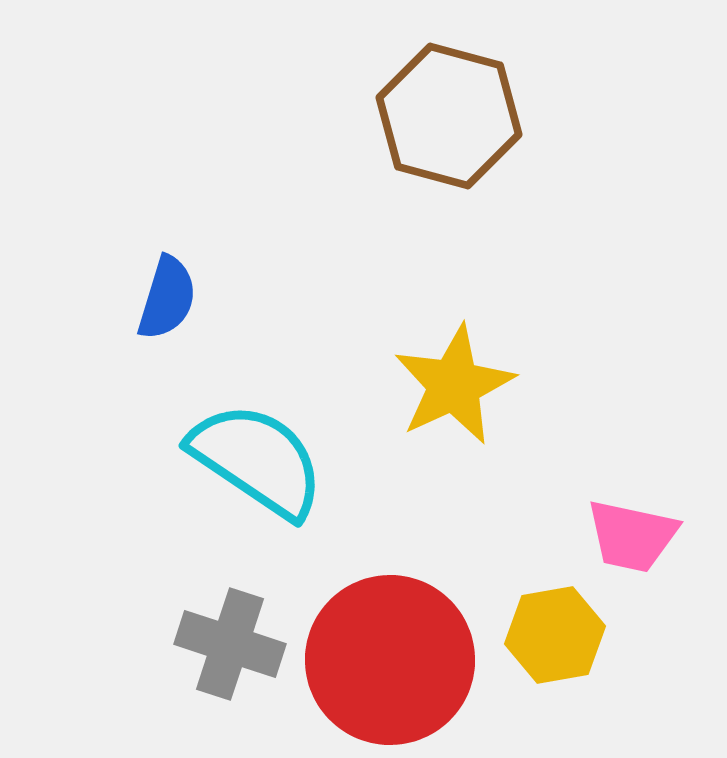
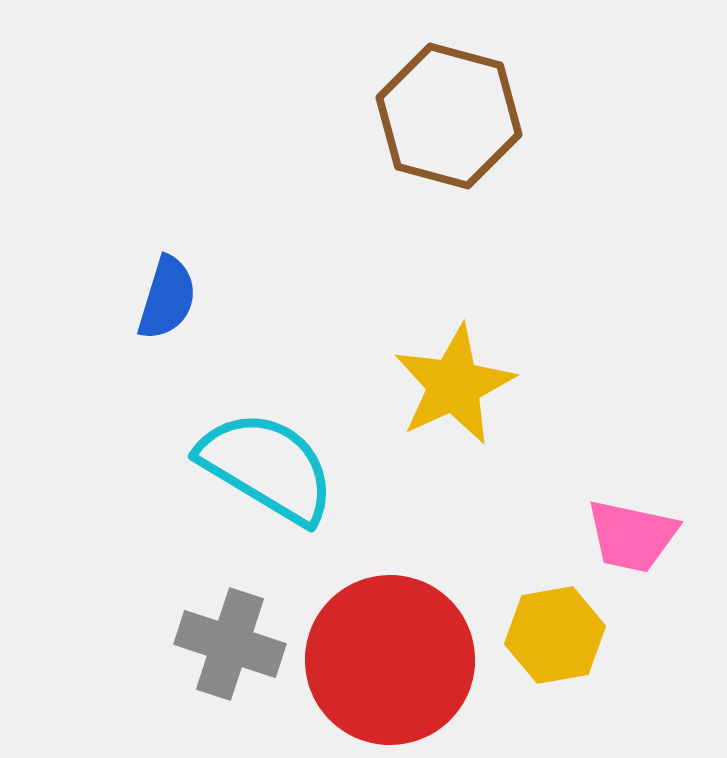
cyan semicircle: moved 10 px right, 7 px down; rotated 3 degrees counterclockwise
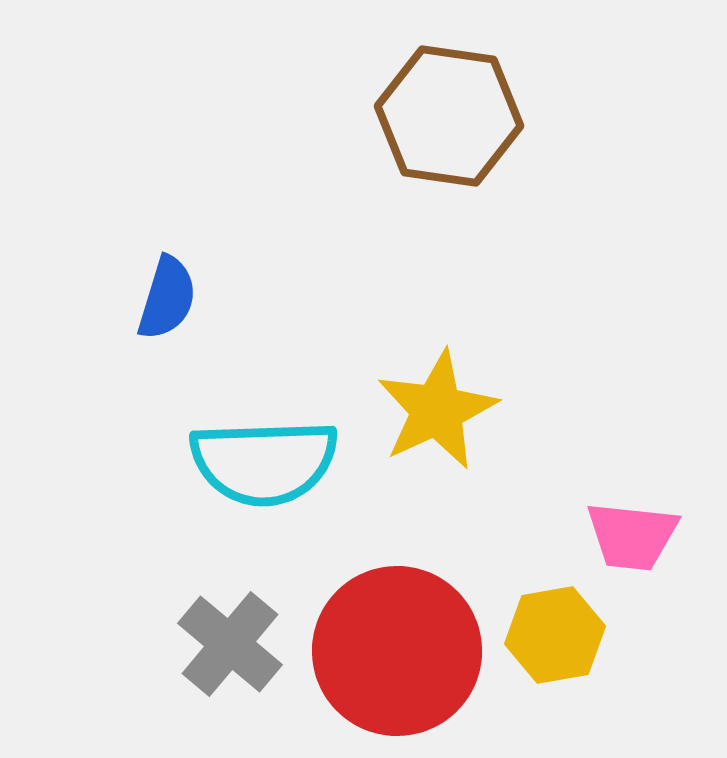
brown hexagon: rotated 7 degrees counterclockwise
yellow star: moved 17 px left, 25 px down
cyan semicircle: moved 3 px left, 5 px up; rotated 147 degrees clockwise
pink trapezoid: rotated 6 degrees counterclockwise
gray cross: rotated 22 degrees clockwise
red circle: moved 7 px right, 9 px up
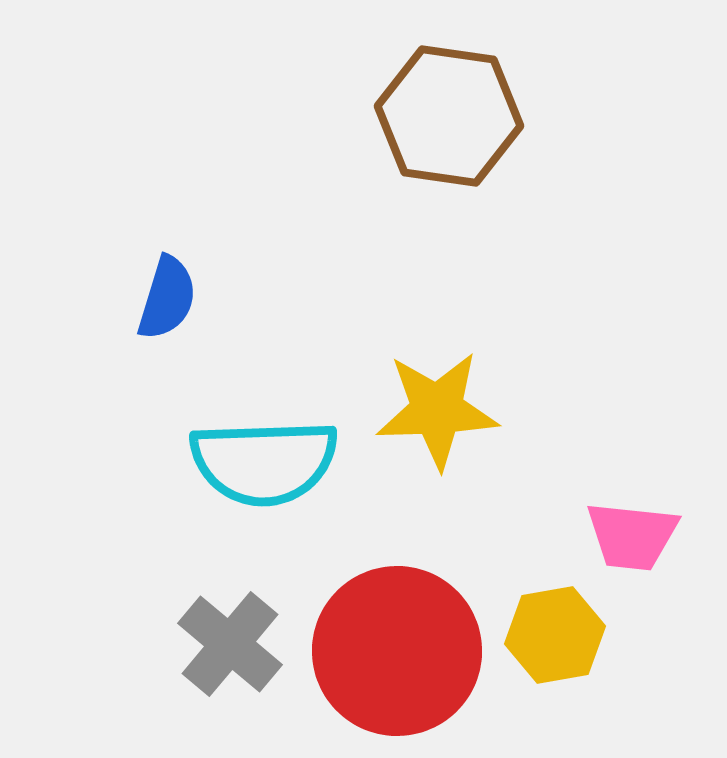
yellow star: rotated 23 degrees clockwise
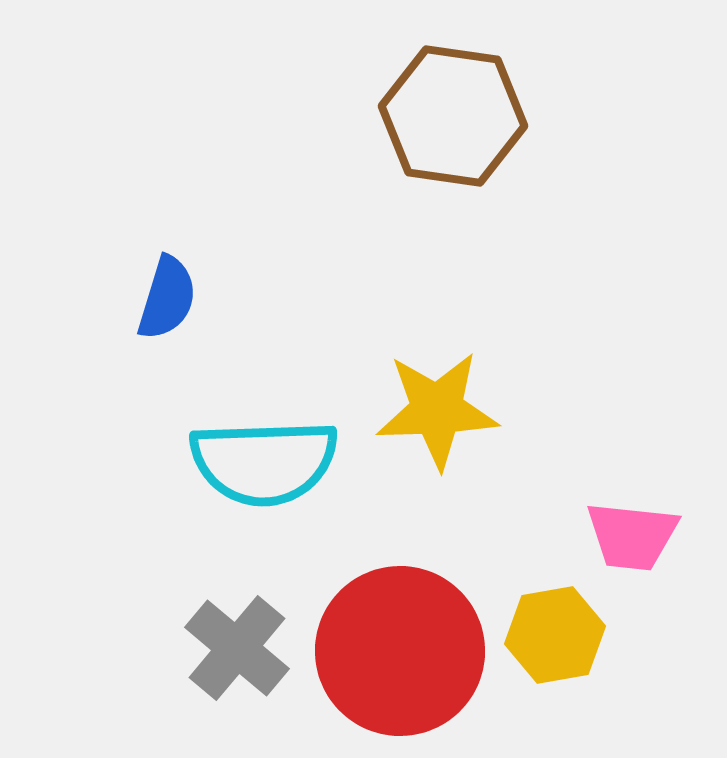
brown hexagon: moved 4 px right
gray cross: moved 7 px right, 4 px down
red circle: moved 3 px right
